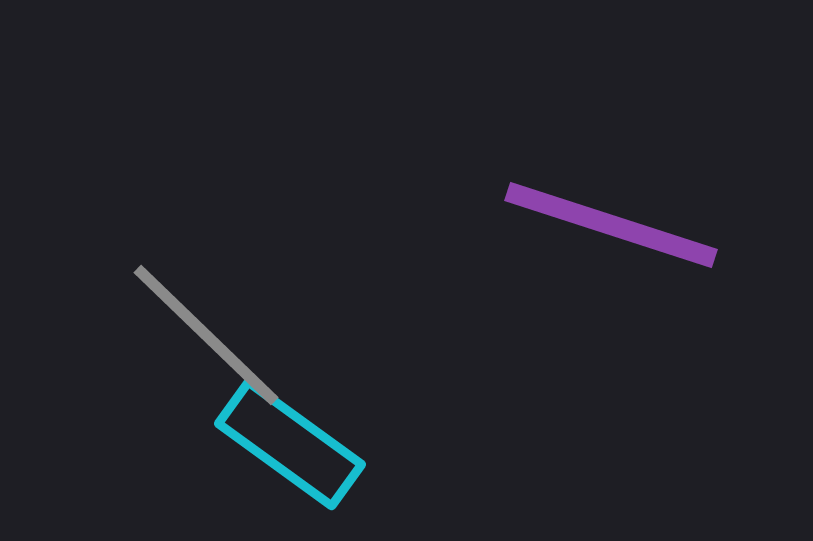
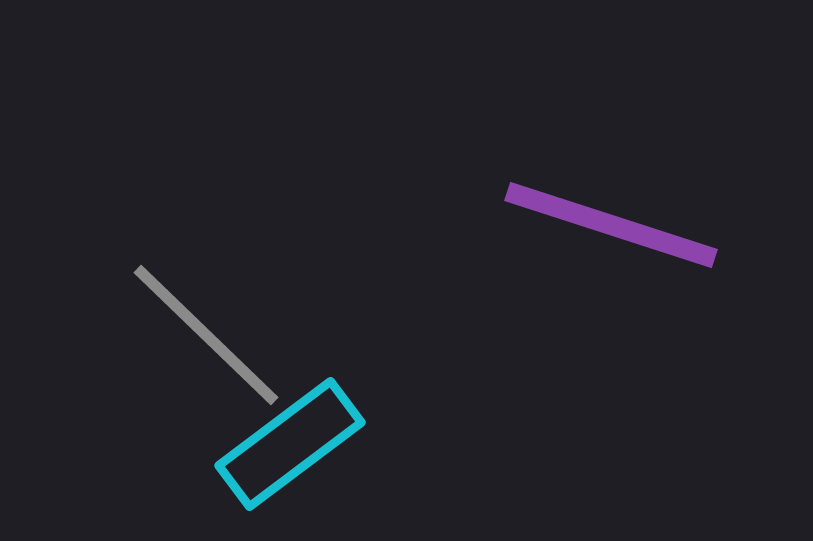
cyan rectangle: rotated 73 degrees counterclockwise
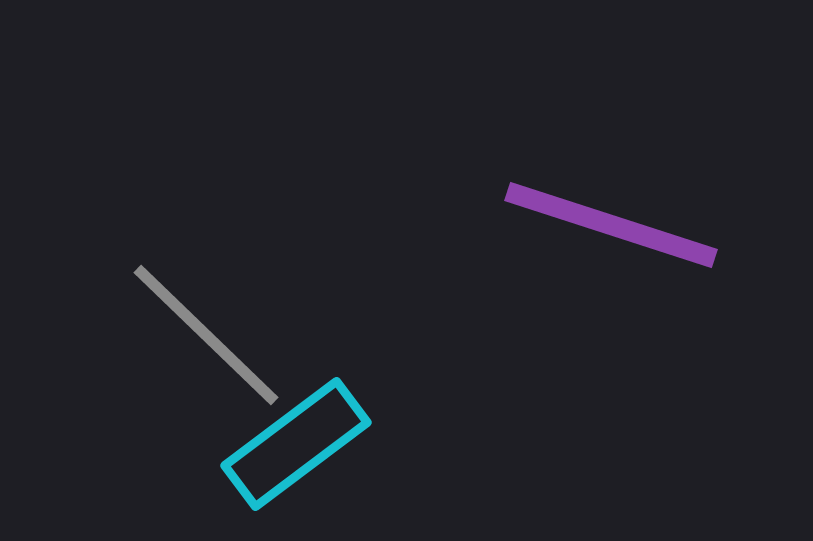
cyan rectangle: moved 6 px right
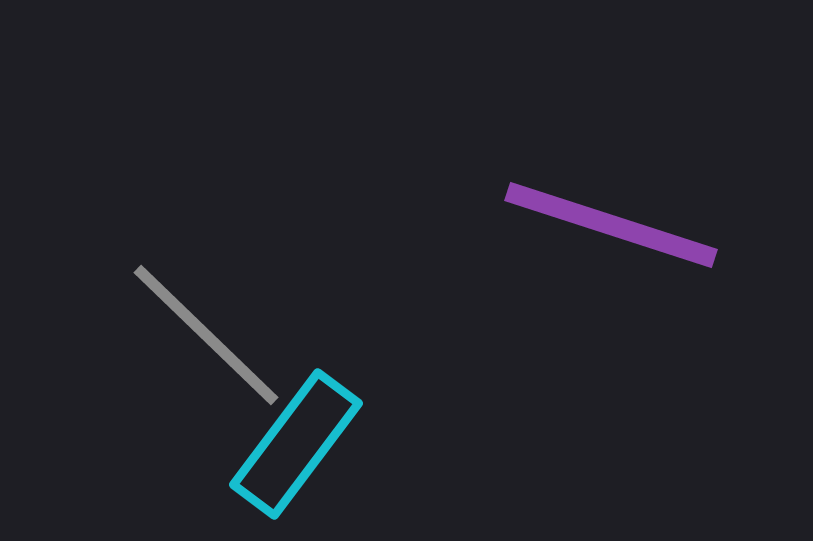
cyan rectangle: rotated 16 degrees counterclockwise
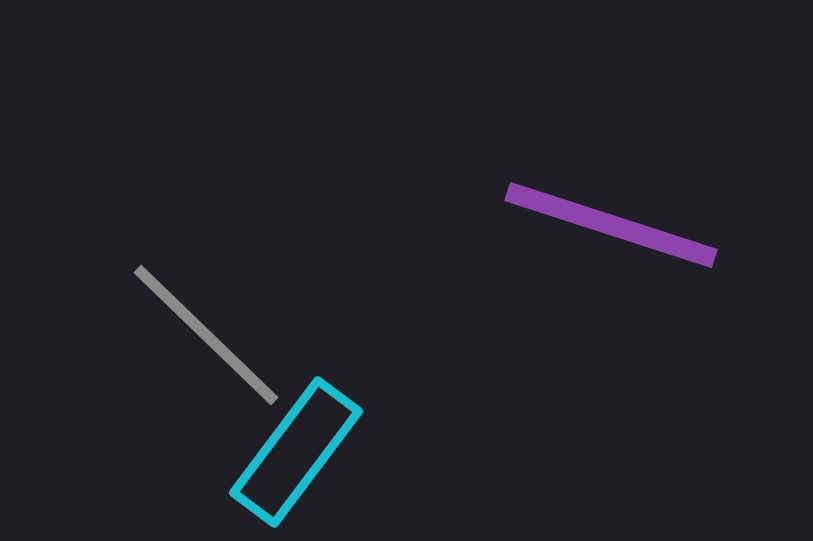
cyan rectangle: moved 8 px down
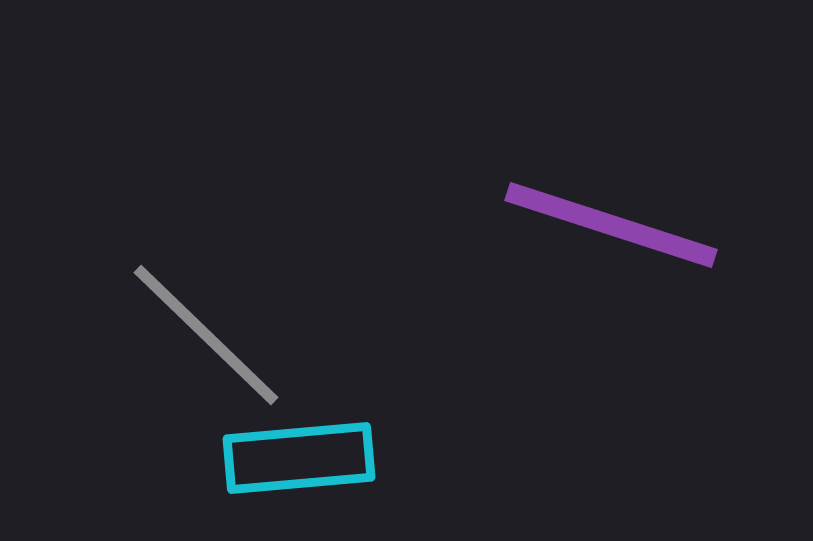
cyan rectangle: moved 3 px right, 6 px down; rotated 48 degrees clockwise
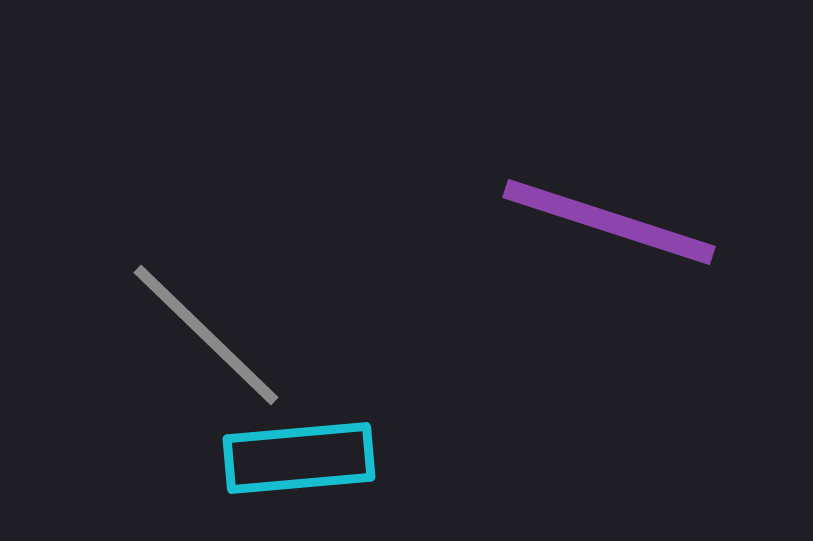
purple line: moved 2 px left, 3 px up
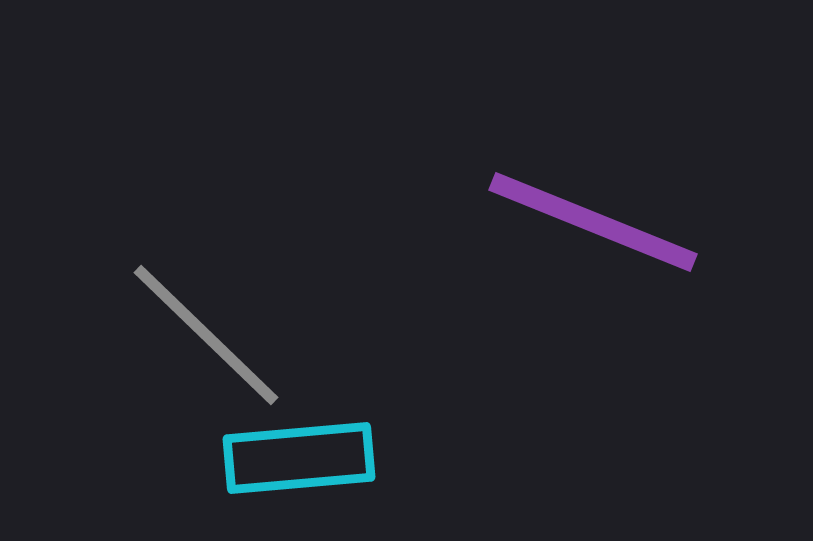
purple line: moved 16 px left; rotated 4 degrees clockwise
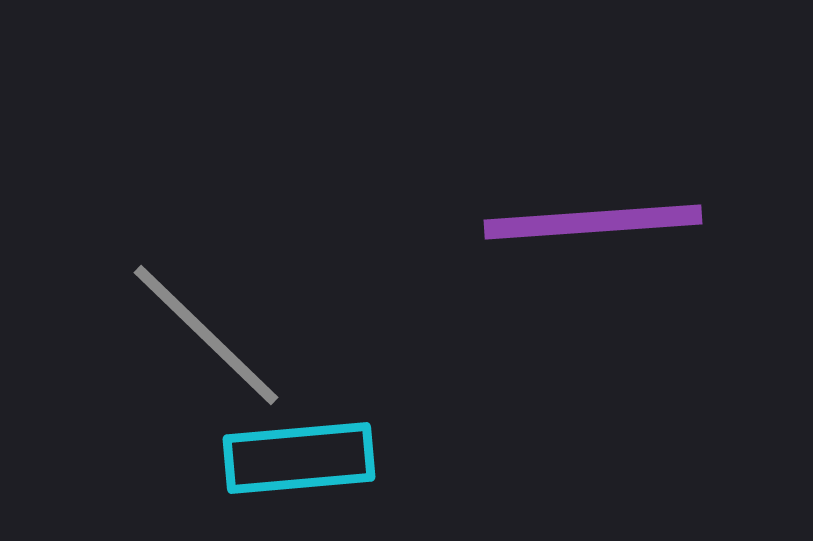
purple line: rotated 26 degrees counterclockwise
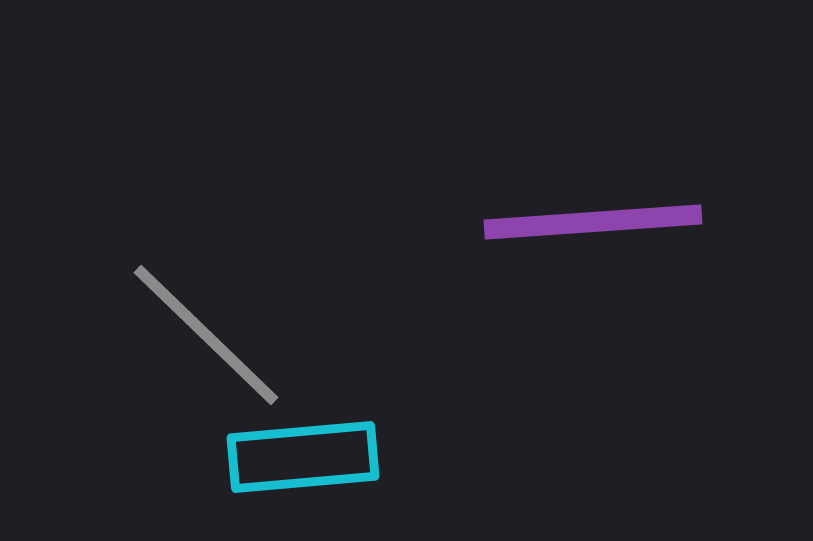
cyan rectangle: moved 4 px right, 1 px up
